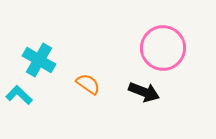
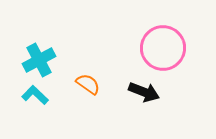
cyan cross: rotated 32 degrees clockwise
cyan L-shape: moved 16 px right
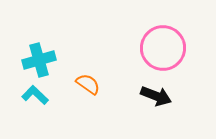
cyan cross: rotated 12 degrees clockwise
black arrow: moved 12 px right, 4 px down
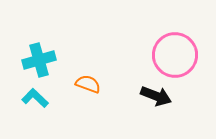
pink circle: moved 12 px right, 7 px down
orange semicircle: rotated 15 degrees counterclockwise
cyan L-shape: moved 3 px down
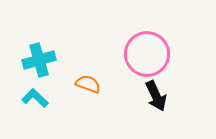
pink circle: moved 28 px left, 1 px up
black arrow: rotated 44 degrees clockwise
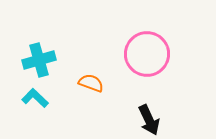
orange semicircle: moved 3 px right, 1 px up
black arrow: moved 7 px left, 24 px down
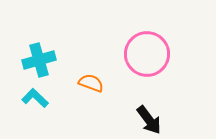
black arrow: rotated 12 degrees counterclockwise
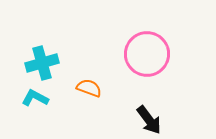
cyan cross: moved 3 px right, 3 px down
orange semicircle: moved 2 px left, 5 px down
cyan L-shape: rotated 16 degrees counterclockwise
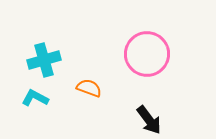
cyan cross: moved 2 px right, 3 px up
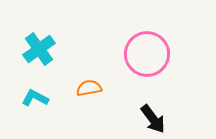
cyan cross: moved 5 px left, 11 px up; rotated 20 degrees counterclockwise
orange semicircle: rotated 30 degrees counterclockwise
black arrow: moved 4 px right, 1 px up
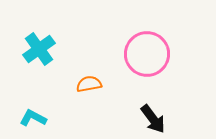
orange semicircle: moved 4 px up
cyan L-shape: moved 2 px left, 20 px down
